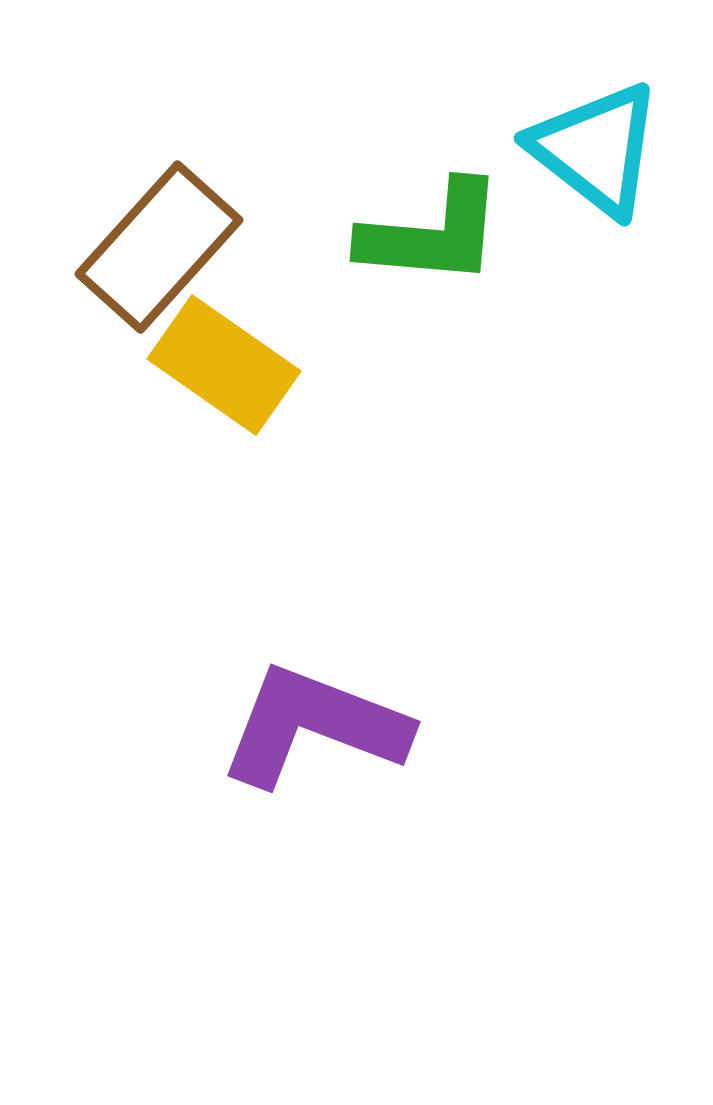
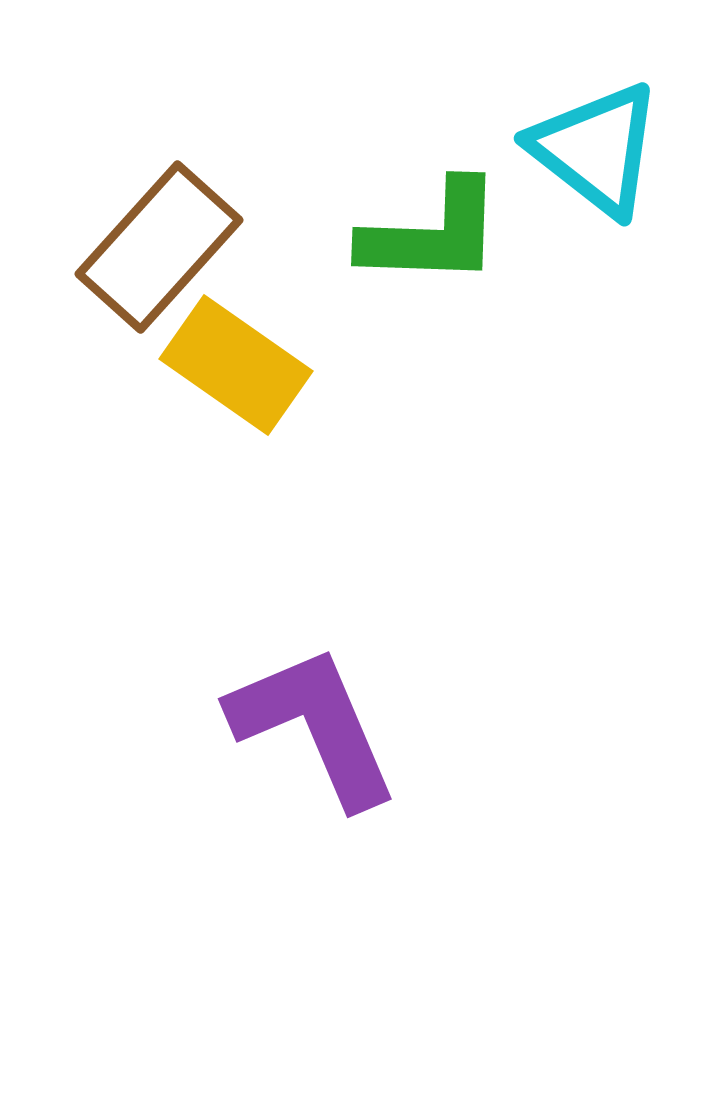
green L-shape: rotated 3 degrees counterclockwise
yellow rectangle: moved 12 px right
purple L-shape: rotated 46 degrees clockwise
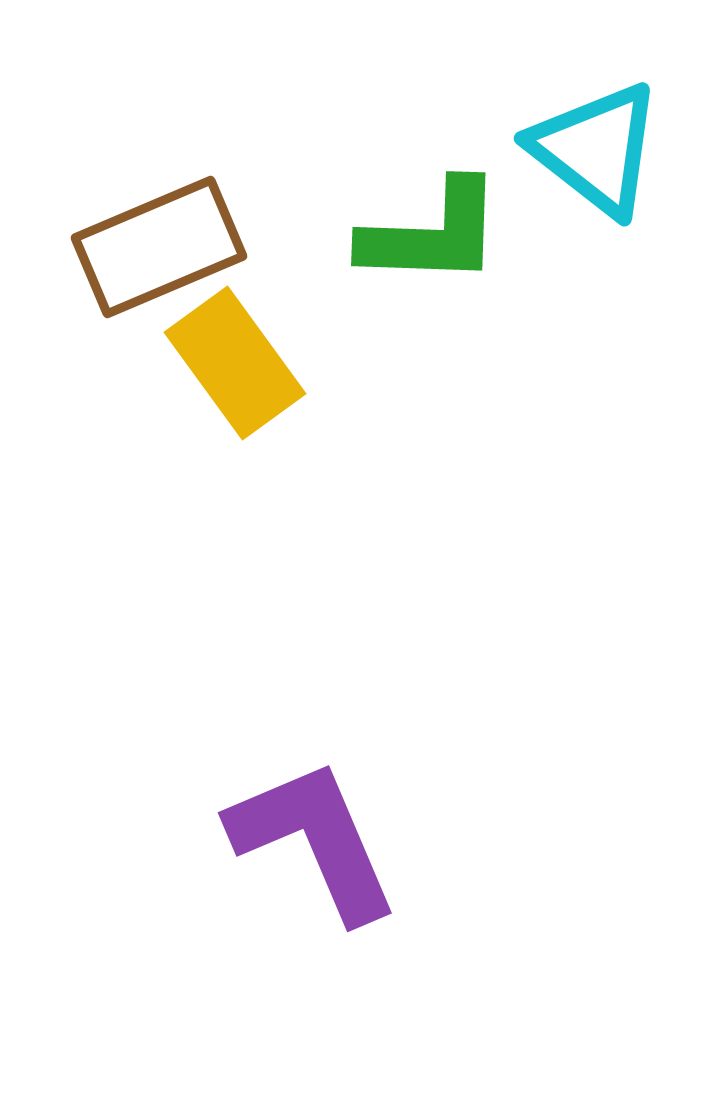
brown rectangle: rotated 25 degrees clockwise
yellow rectangle: moved 1 px left, 2 px up; rotated 19 degrees clockwise
purple L-shape: moved 114 px down
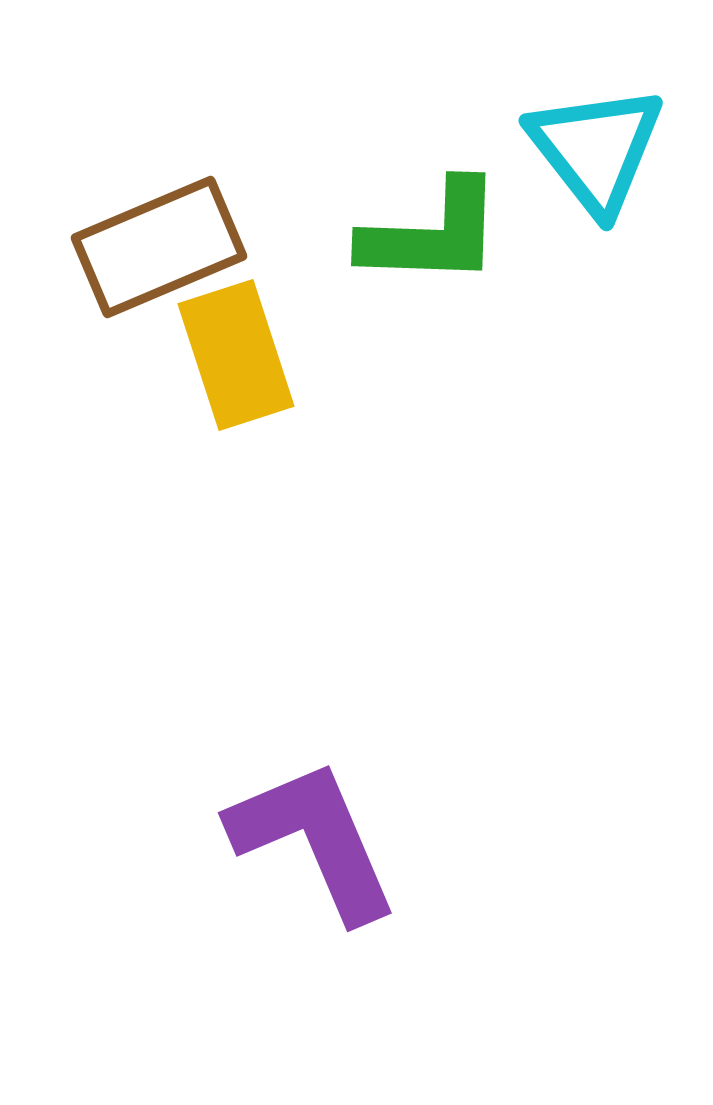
cyan triangle: rotated 14 degrees clockwise
yellow rectangle: moved 1 px right, 8 px up; rotated 18 degrees clockwise
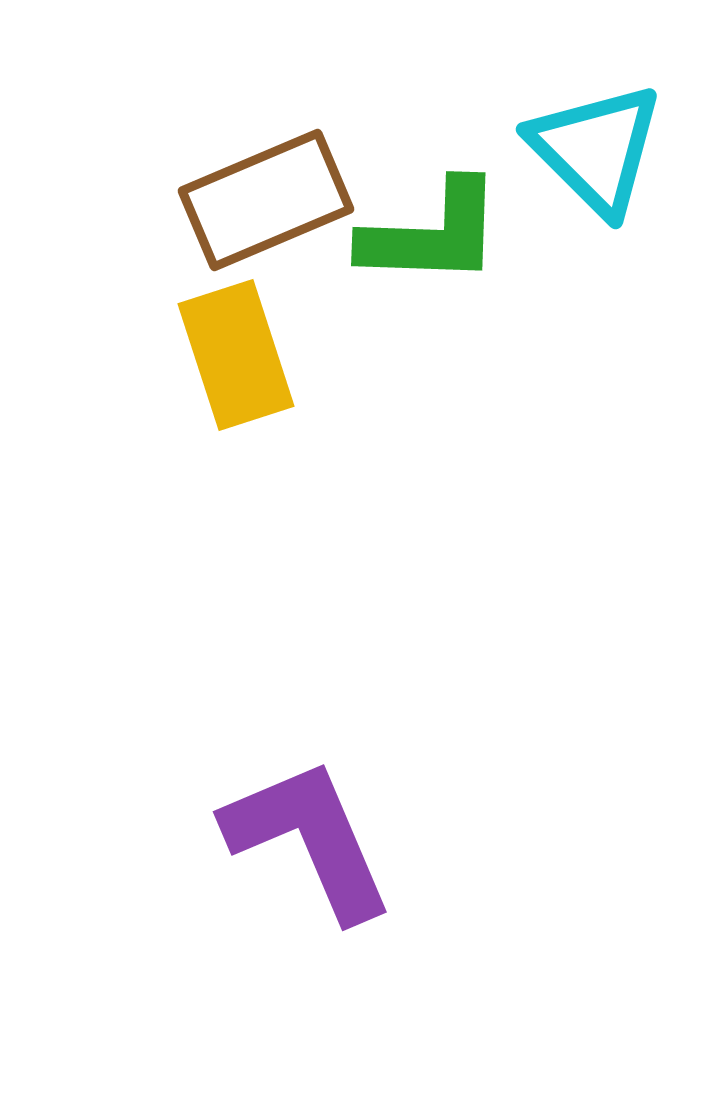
cyan triangle: rotated 7 degrees counterclockwise
brown rectangle: moved 107 px right, 47 px up
purple L-shape: moved 5 px left, 1 px up
